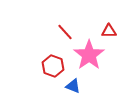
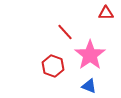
red triangle: moved 3 px left, 18 px up
pink star: moved 1 px right
blue triangle: moved 16 px right
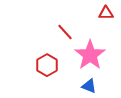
red hexagon: moved 6 px left, 1 px up; rotated 10 degrees clockwise
